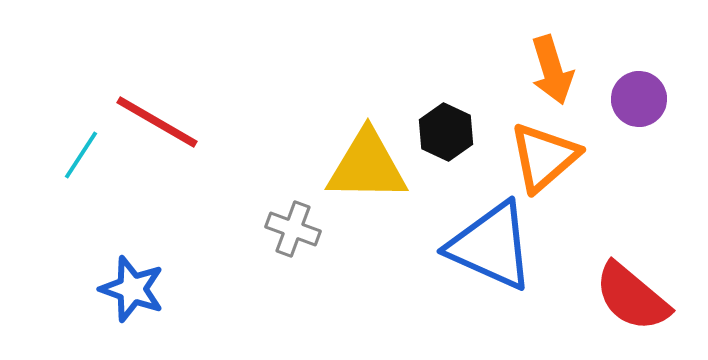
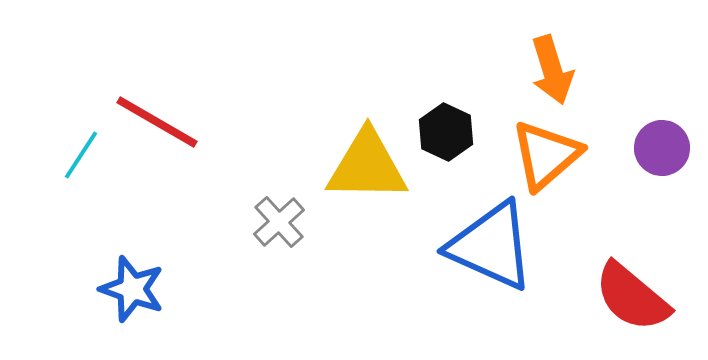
purple circle: moved 23 px right, 49 px down
orange triangle: moved 2 px right, 2 px up
gray cross: moved 14 px left, 7 px up; rotated 28 degrees clockwise
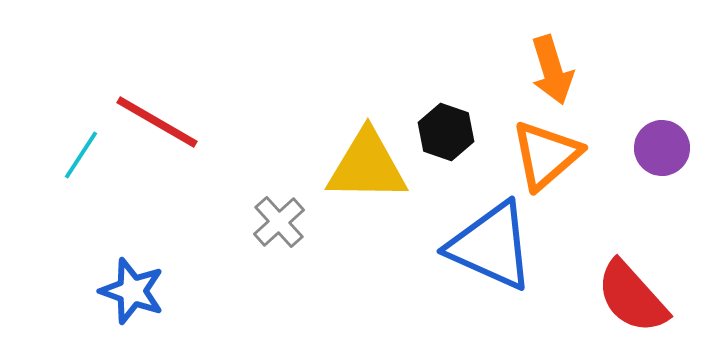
black hexagon: rotated 6 degrees counterclockwise
blue star: moved 2 px down
red semicircle: rotated 8 degrees clockwise
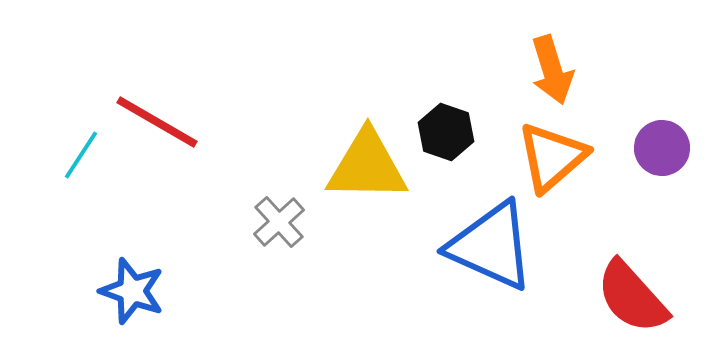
orange triangle: moved 6 px right, 2 px down
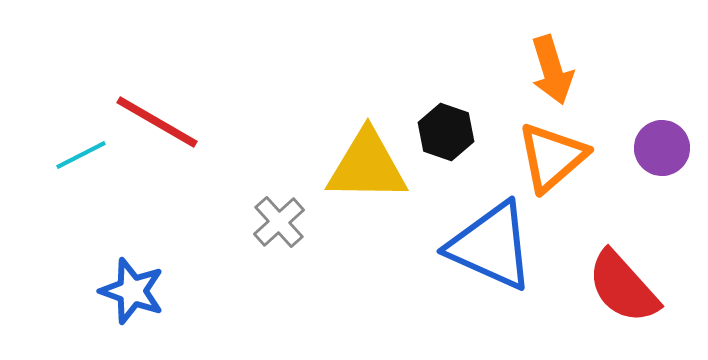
cyan line: rotated 30 degrees clockwise
red semicircle: moved 9 px left, 10 px up
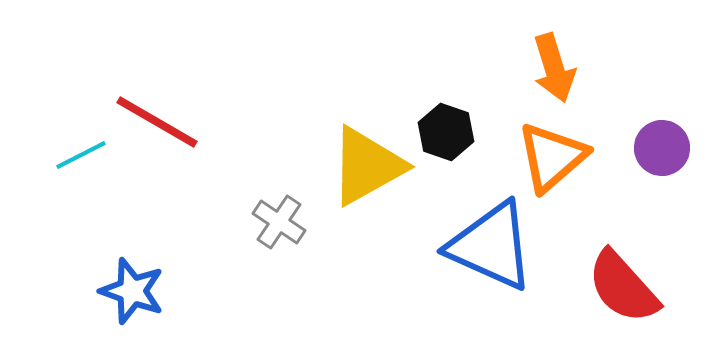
orange arrow: moved 2 px right, 2 px up
yellow triangle: rotated 30 degrees counterclockwise
gray cross: rotated 14 degrees counterclockwise
